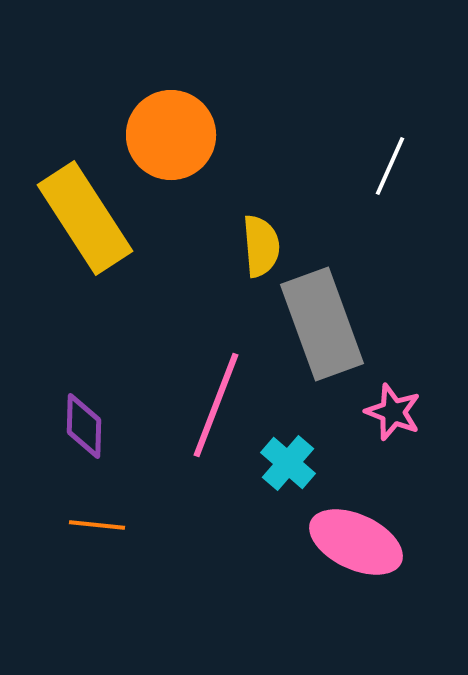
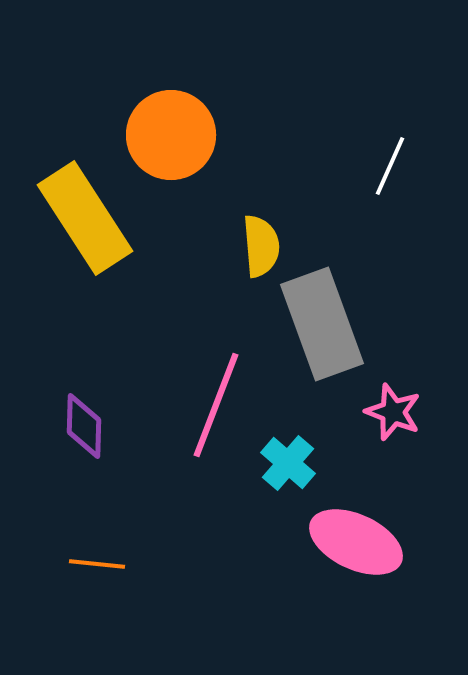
orange line: moved 39 px down
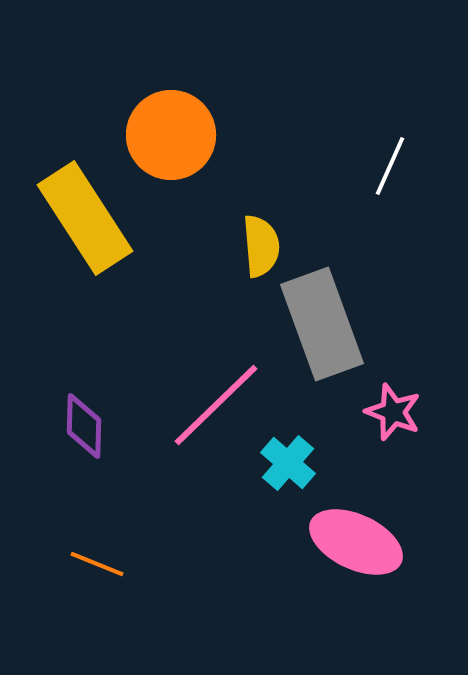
pink line: rotated 25 degrees clockwise
orange line: rotated 16 degrees clockwise
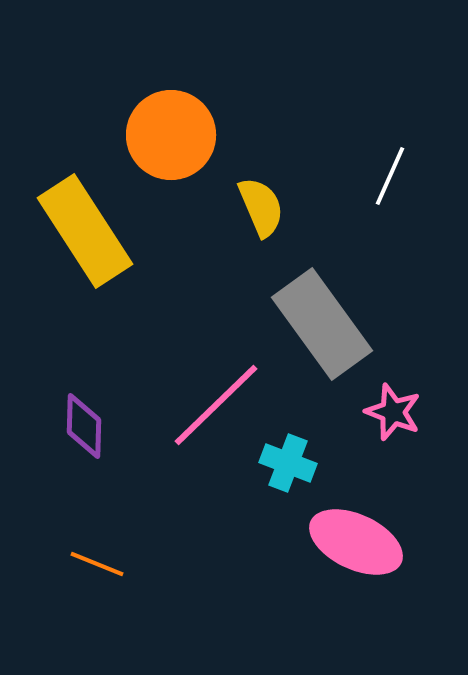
white line: moved 10 px down
yellow rectangle: moved 13 px down
yellow semicircle: moved 39 px up; rotated 18 degrees counterclockwise
gray rectangle: rotated 16 degrees counterclockwise
cyan cross: rotated 20 degrees counterclockwise
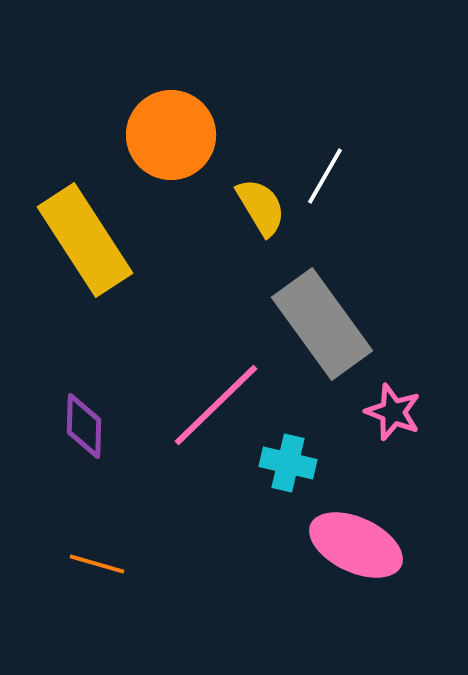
white line: moved 65 px left; rotated 6 degrees clockwise
yellow semicircle: rotated 8 degrees counterclockwise
yellow rectangle: moved 9 px down
cyan cross: rotated 8 degrees counterclockwise
pink ellipse: moved 3 px down
orange line: rotated 6 degrees counterclockwise
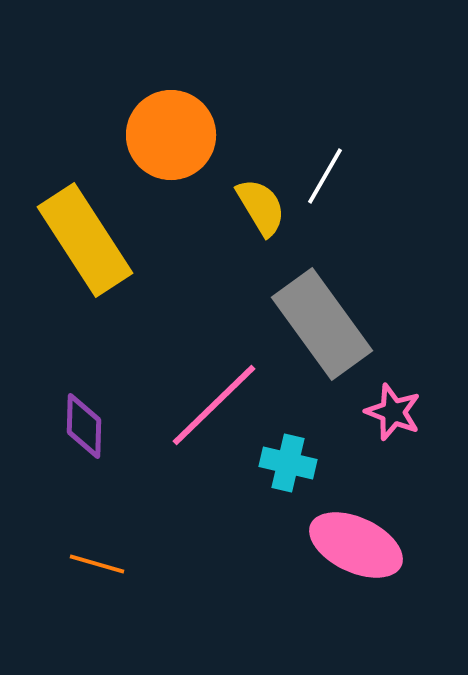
pink line: moved 2 px left
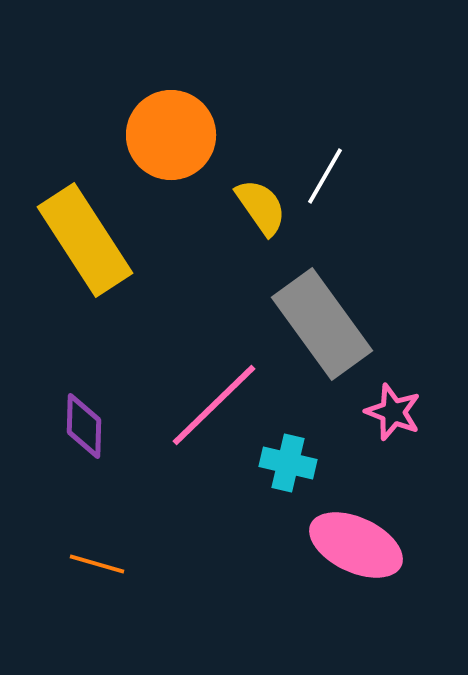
yellow semicircle: rotated 4 degrees counterclockwise
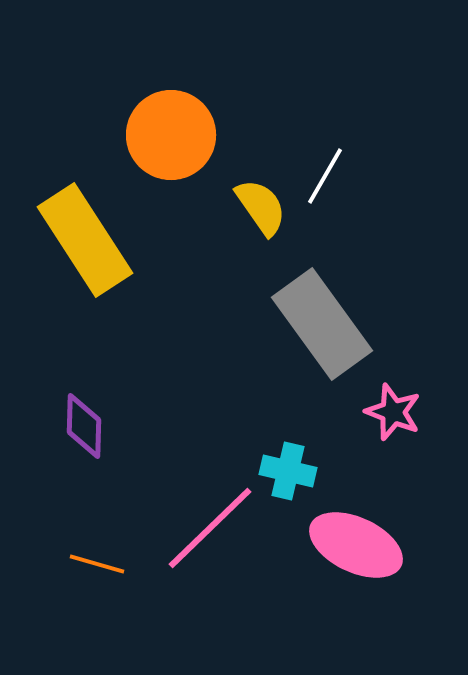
pink line: moved 4 px left, 123 px down
cyan cross: moved 8 px down
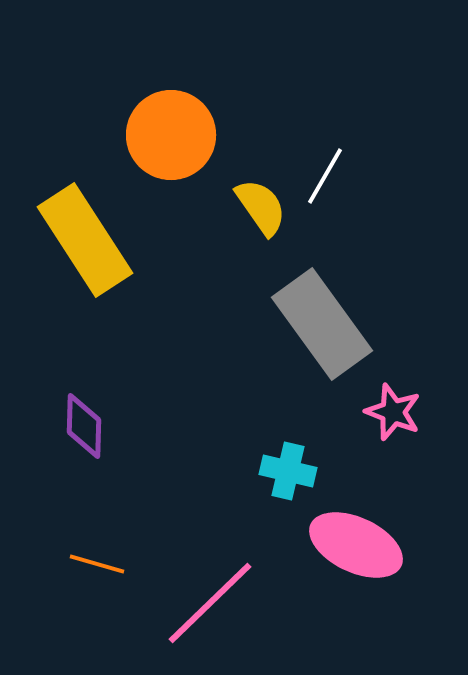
pink line: moved 75 px down
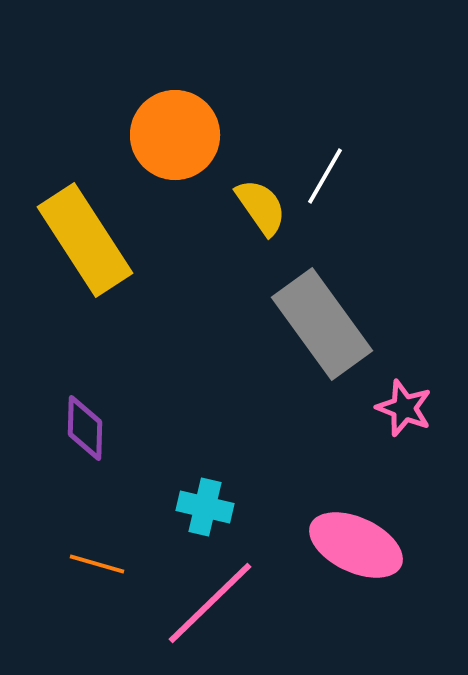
orange circle: moved 4 px right
pink star: moved 11 px right, 4 px up
purple diamond: moved 1 px right, 2 px down
cyan cross: moved 83 px left, 36 px down
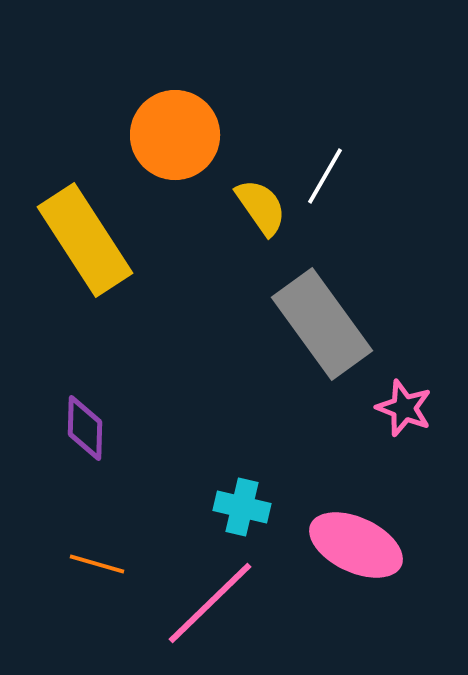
cyan cross: moved 37 px right
